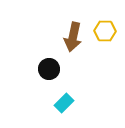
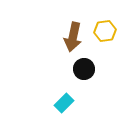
yellow hexagon: rotated 10 degrees counterclockwise
black circle: moved 35 px right
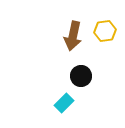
brown arrow: moved 1 px up
black circle: moved 3 px left, 7 px down
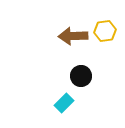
brown arrow: rotated 76 degrees clockwise
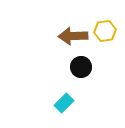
black circle: moved 9 px up
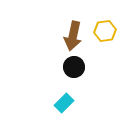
brown arrow: rotated 76 degrees counterclockwise
black circle: moved 7 px left
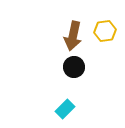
cyan rectangle: moved 1 px right, 6 px down
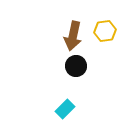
black circle: moved 2 px right, 1 px up
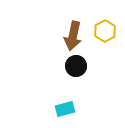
yellow hexagon: rotated 20 degrees counterclockwise
cyan rectangle: rotated 30 degrees clockwise
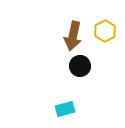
black circle: moved 4 px right
